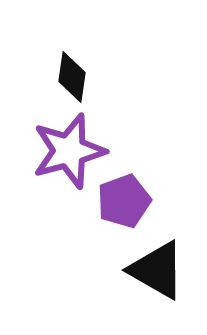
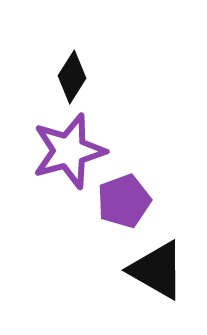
black diamond: rotated 24 degrees clockwise
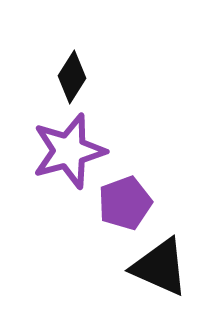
purple pentagon: moved 1 px right, 2 px down
black triangle: moved 3 px right, 3 px up; rotated 6 degrees counterclockwise
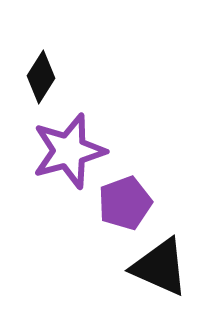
black diamond: moved 31 px left
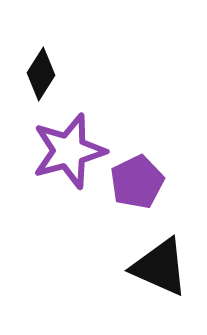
black diamond: moved 3 px up
purple pentagon: moved 12 px right, 21 px up; rotated 6 degrees counterclockwise
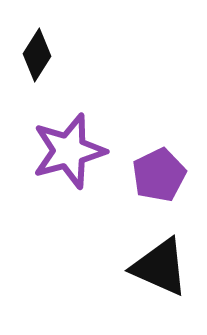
black diamond: moved 4 px left, 19 px up
purple pentagon: moved 22 px right, 7 px up
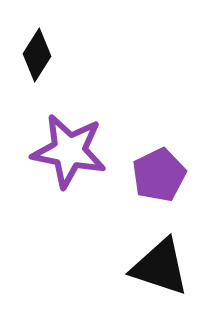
purple star: rotated 26 degrees clockwise
black triangle: rotated 6 degrees counterclockwise
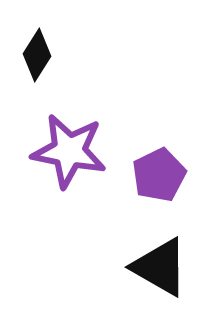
black triangle: rotated 12 degrees clockwise
